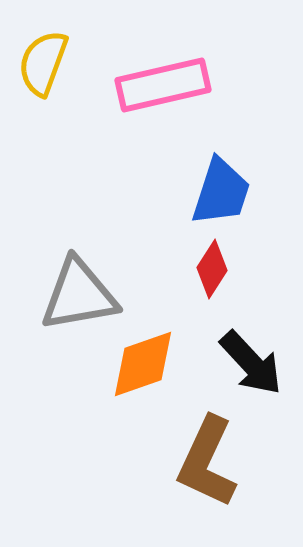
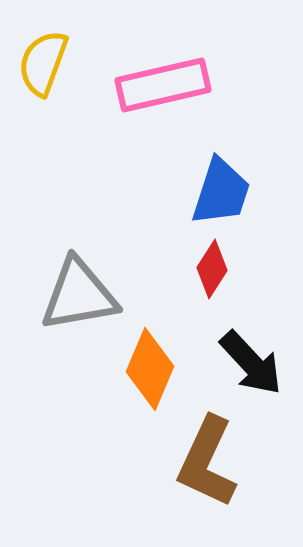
orange diamond: moved 7 px right, 5 px down; rotated 48 degrees counterclockwise
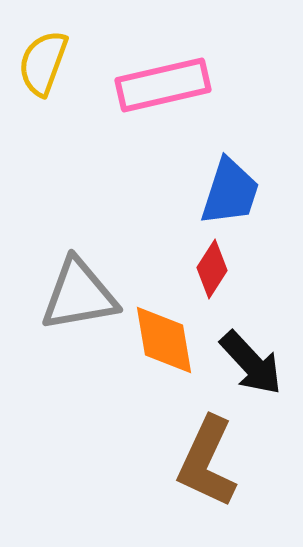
blue trapezoid: moved 9 px right
orange diamond: moved 14 px right, 29 px up; rotated 32 degrees counterclockwise
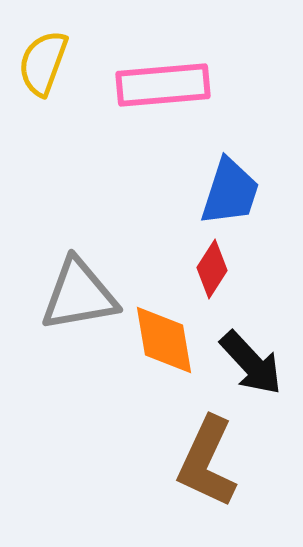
pink rectangle: rotated 8 degrees clockwise
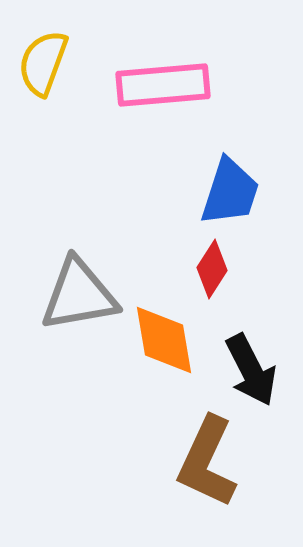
black arrow: moved 7 px down; rotated 16 degrees clockwise
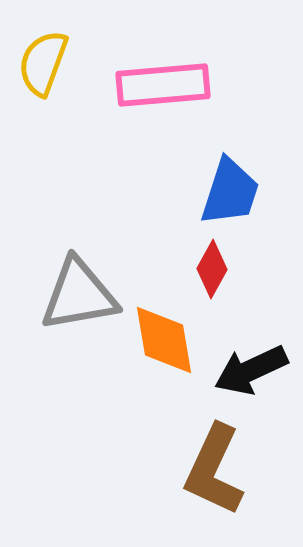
red diamond: rotated 4 degrees counterclockwise
black arrow: rotated 92 degrees clockwise
brown L-shape: moved 7 px right, 8 px down
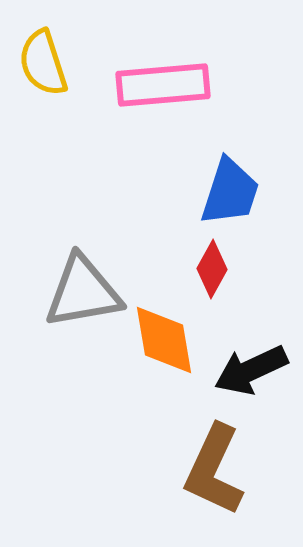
yellow semicircle: rotated 38 degrees counterclockwise
gray triangle: moved 4 px right, 3 px up
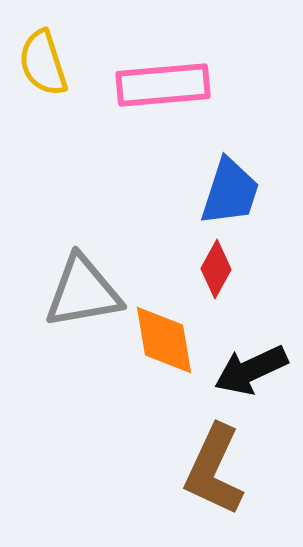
red diamond: moved 4 px right
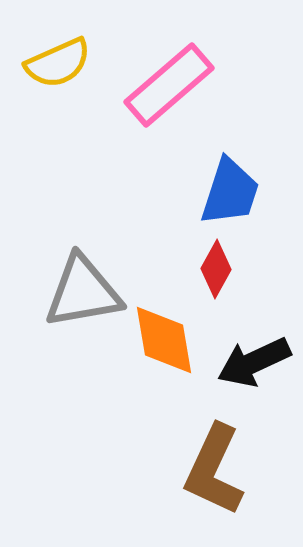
yellow semicircle: moved 15 px right; rotated 96 degrees counterclockwise
pink rectangle: moved 6 px right; rotated 36 degrees counterclockwise
black arrow: moved 3 px right, 8 px up
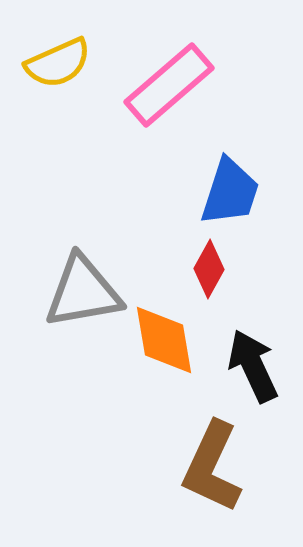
red diamond: moved 7 px left
black arrow: moved 1 px left, 4 px down; rotated 90 degrees clockwise
brown L-shape: moved 2 px left, 3 px up
